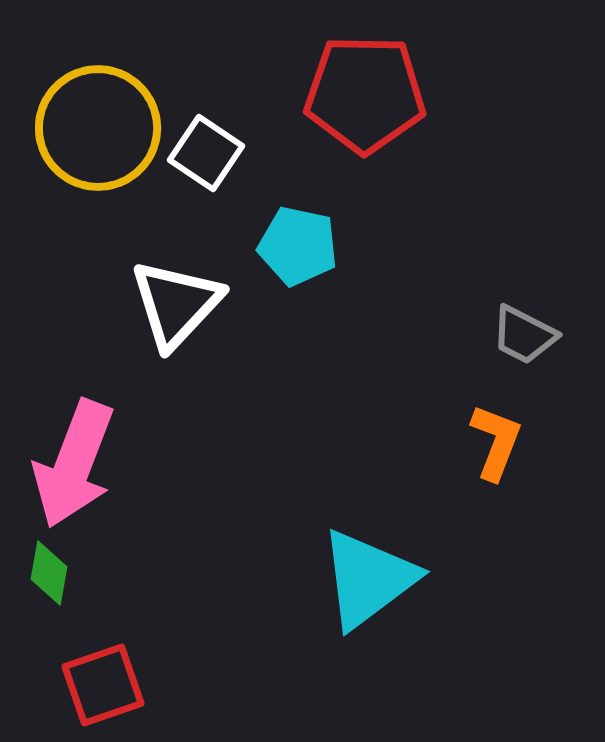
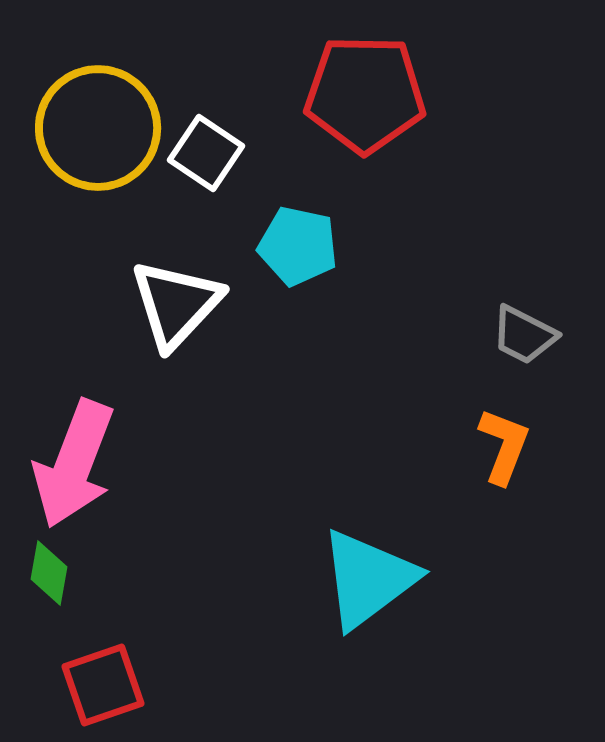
orange L-shape: moved 8 px right, 4 px down
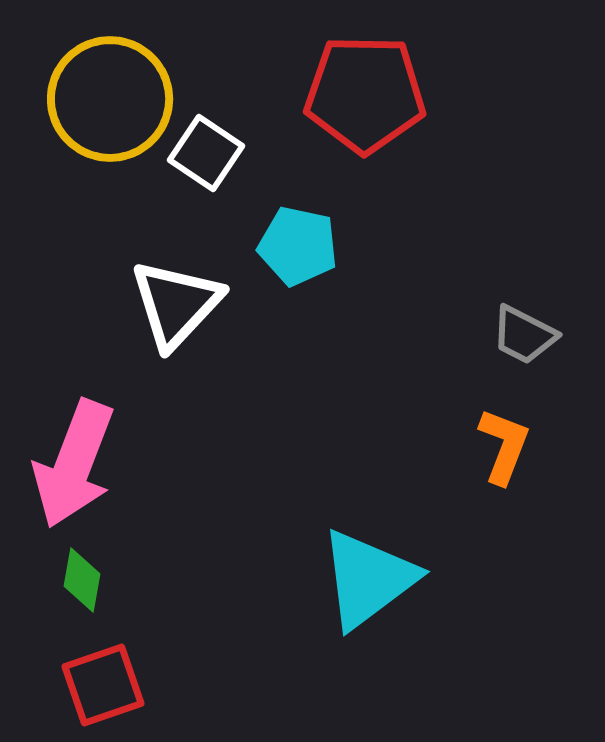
yellow circle: moved 12 px right, 29 px up
green diamond: moved 33 px right, 7 px down
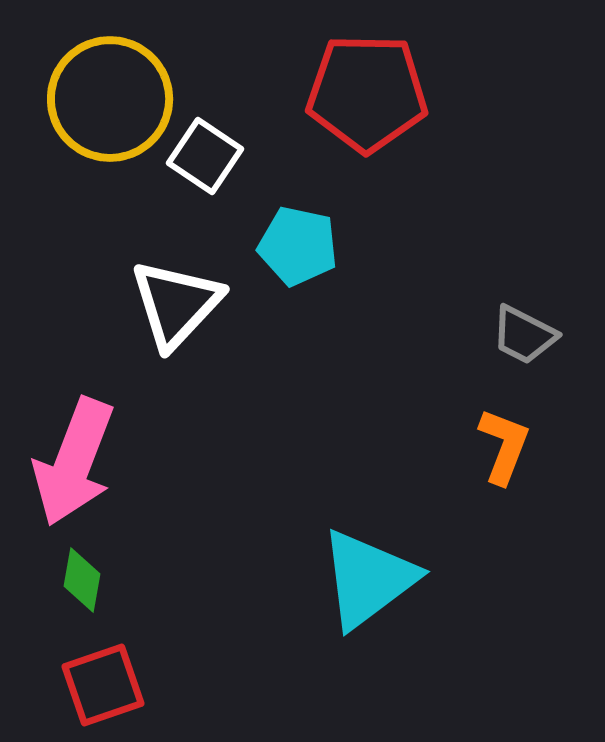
red pentagon: moved 2 px right, 1 px up
white square: moved 1 px left, 3 px down
pink arrow: moved 2 px up
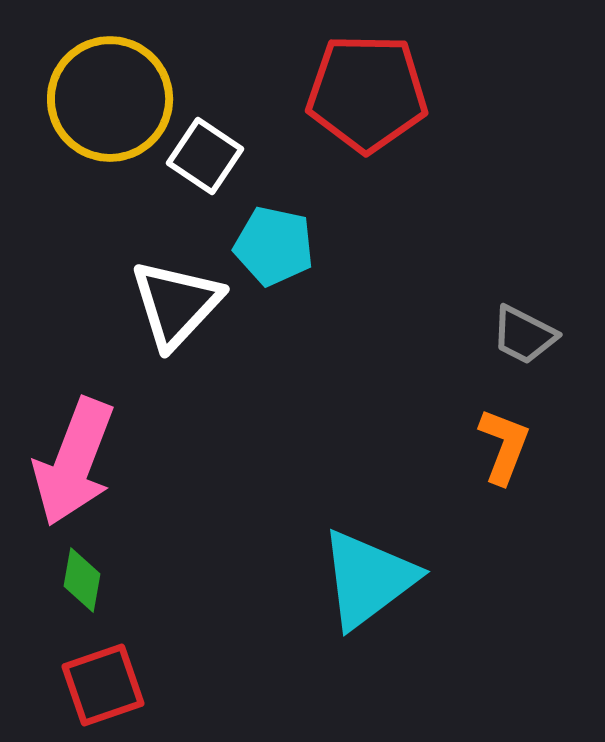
cyan pentagon: moved 24 px left
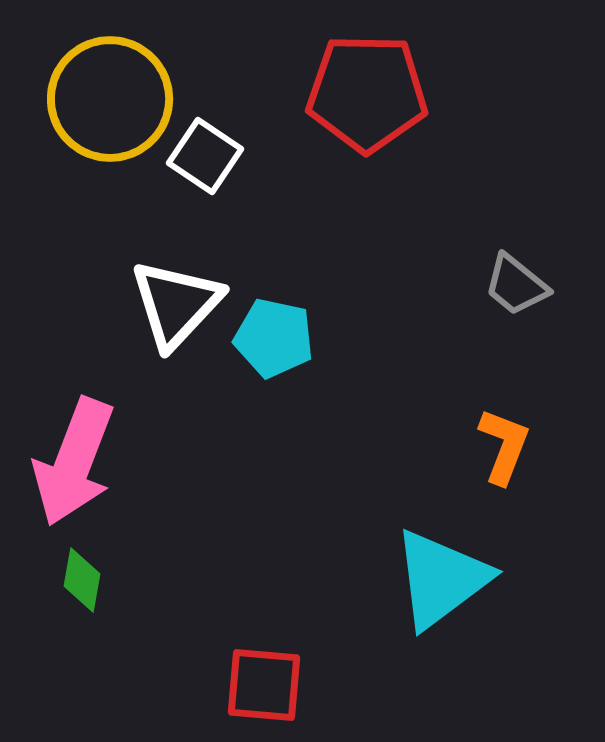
cyan pentagon: moved 92 px down
gray trapezoid: moved 8 px left, 50 px up; rotated 12 degrees clockwise
cyan triangle: moved 73 px right
red square: moved 161 px right; rotated 24 degrees clockwise
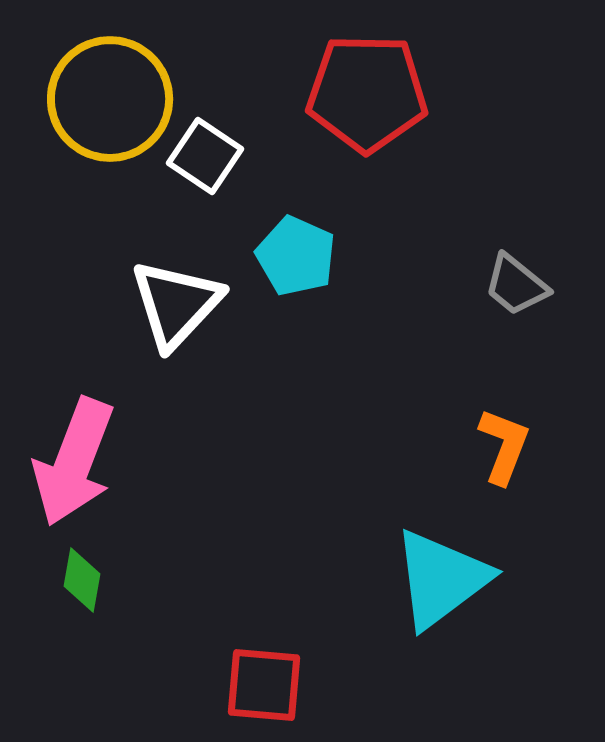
cyan pentagon: moved 22 px right, 82 px up; rotated 12 degrees clockwise
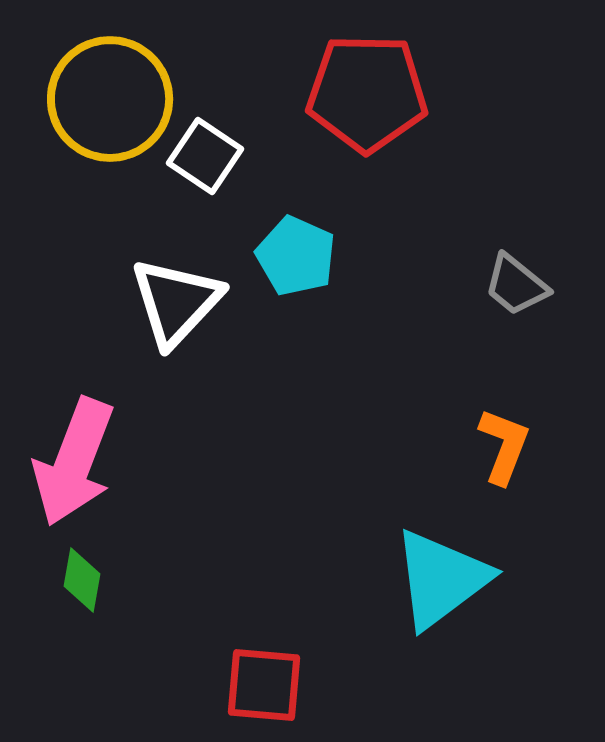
white triangle: moved 2 px up
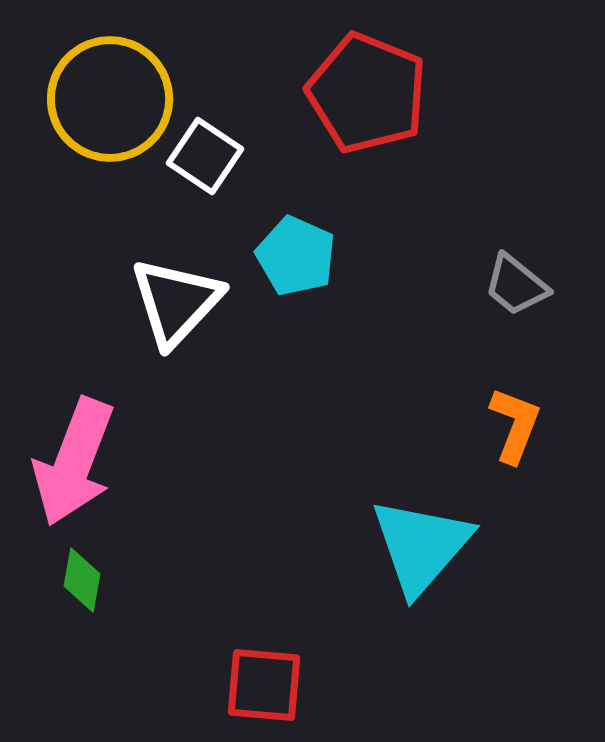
red pentagon: rotated 21 degrees clockwise
orange L-shape: moved 11 px right, 21 px up
cyan triangle: moved 20 px left, 33 px up; rotated 12 degrees counterclockwise
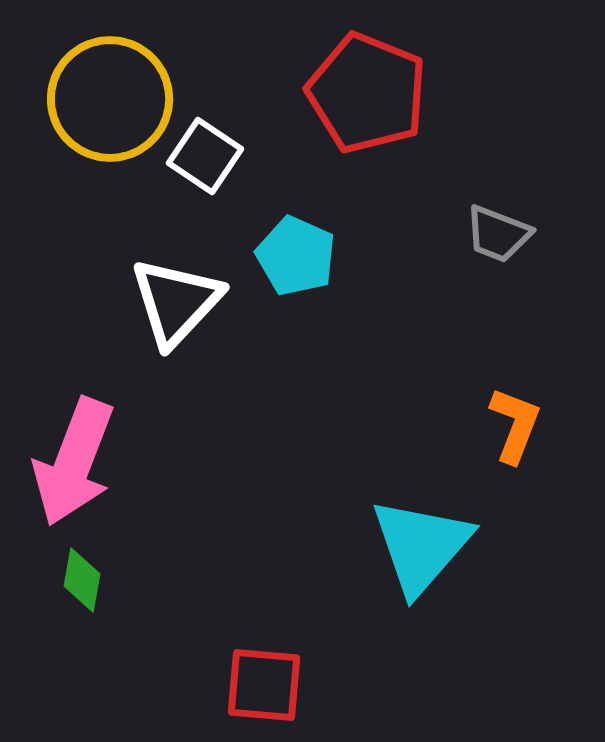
gray trapezoid: moved 18 px left, 51 px up; rotated 18 degrees counterclockwise
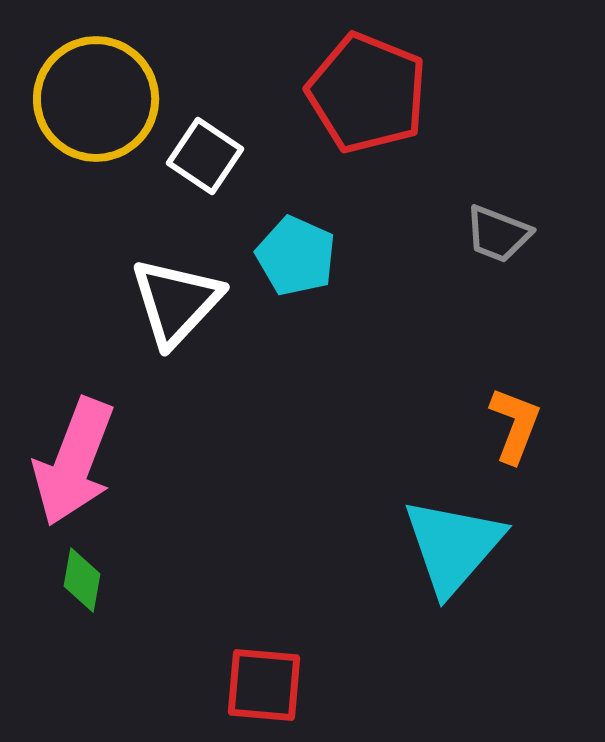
yellow circle: moved 14 px left
cyan triangle: moved 32 px right
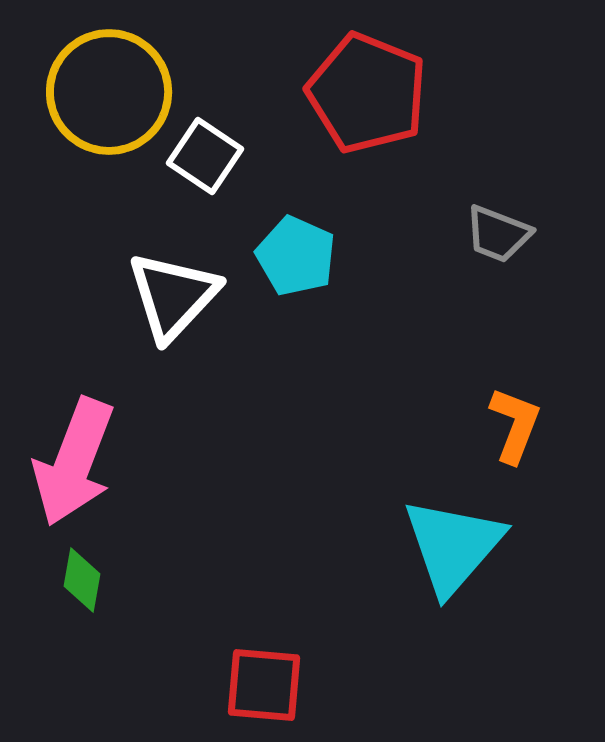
yellow circle: moved 13 px right, 7 px up
white triangle: moved 3 px left, 6 px up
